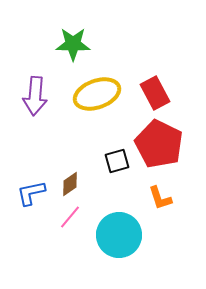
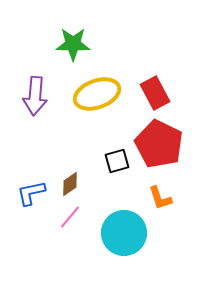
cyan circle: moved 5 px right, 2 px up
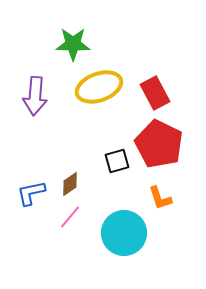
yellow ellipse: moved 2 px right, 7 px up
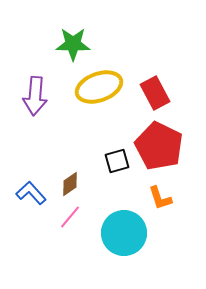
red pentagon: moved 2 px down
blue L-shape: rotated 60 degrees clockwise
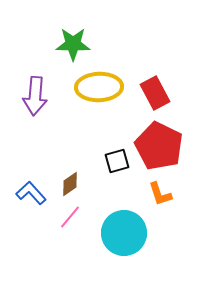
yellow ellipse: rotated 18 degrees clockwise
orange L-shape: moved 4 px up
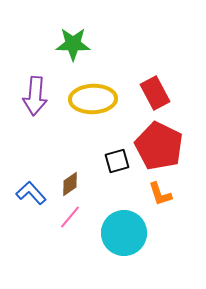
yellow ellipse: moved 6 px left, 12 px down
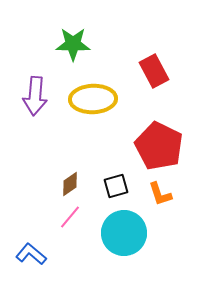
red rectangle: moved 1 px left, 22 px up
black square: moved 1 px left, 25 px down
blue L-shape: moved 61 px down; rotated 8 degrees counterclockwise
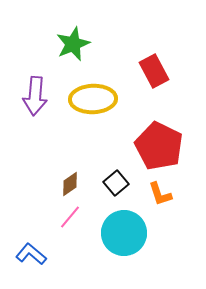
green star: rotated 24 degrees counterclockwise
black square: moved 3 px up; rotated 25 degrees counterclockwise
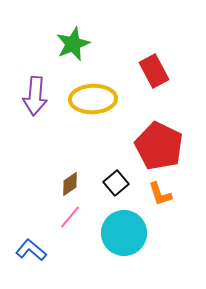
blue L-shape: moved 4 px up
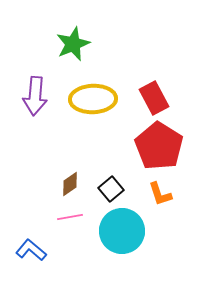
red rectangle: moved 27 px down
red pentagon: rotated 6 degrees clockwise
black square: moved 5 px left, 6 px down
pink line: rotated 40 degrees clockwise
cyan circle: moved 2 px left, 2 px up
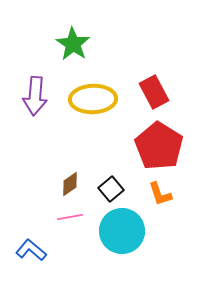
green star: rotated 16 degrees counterclockwise
red rectangle: moved 6 px up
